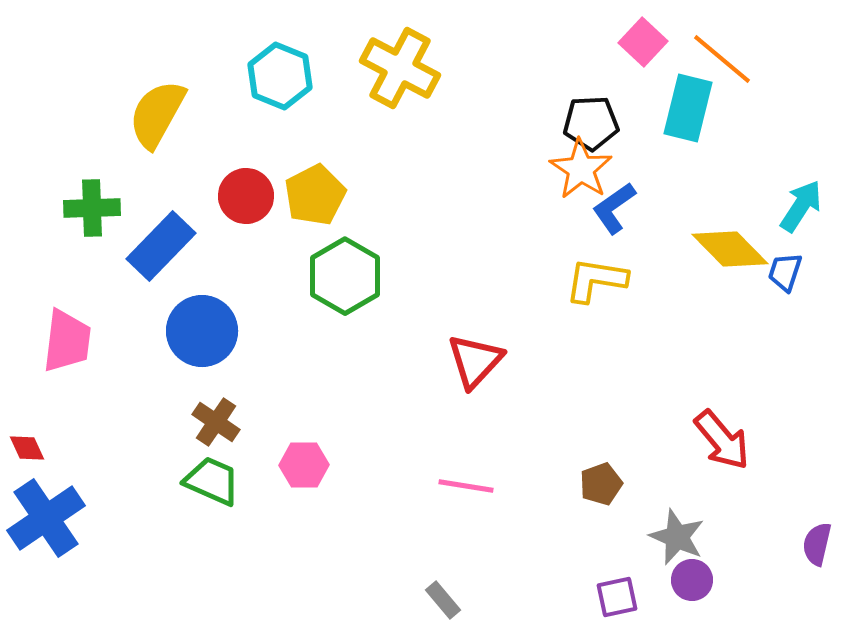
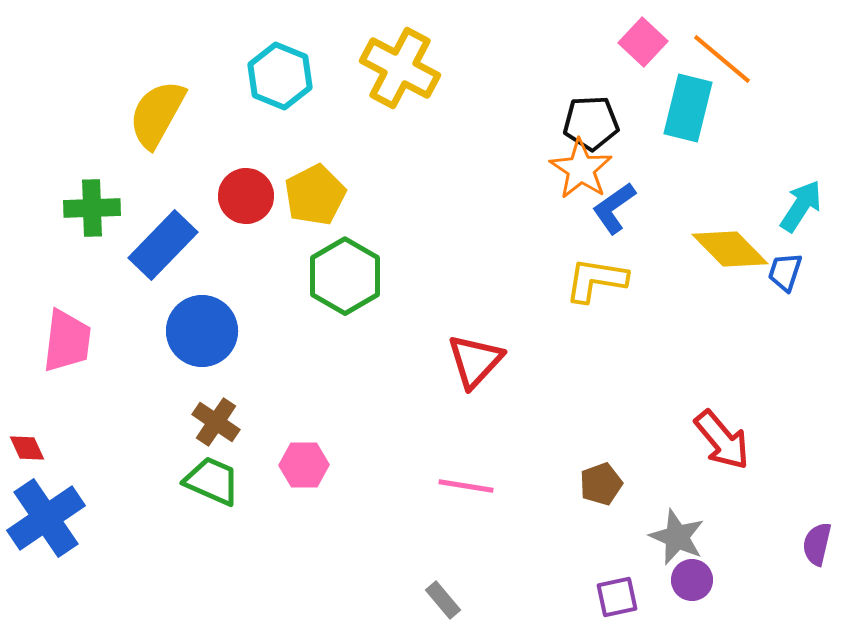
blue rectangle: moved 2 px right, 1 px up
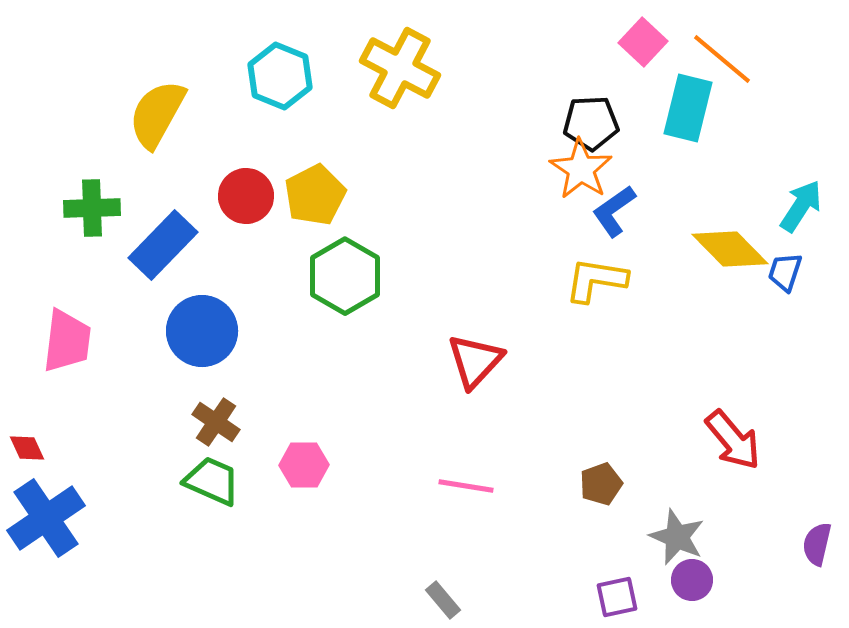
blue L-shape: moved 3 px down
red arrow: moved 11 px right
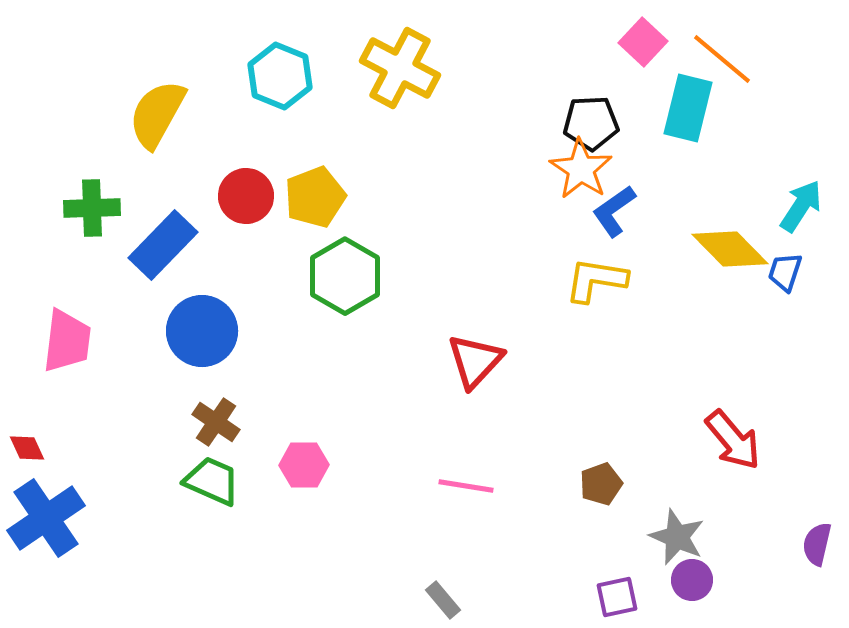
yellow pentagon: moved 2 px down; rotated 6 degrees clockwise
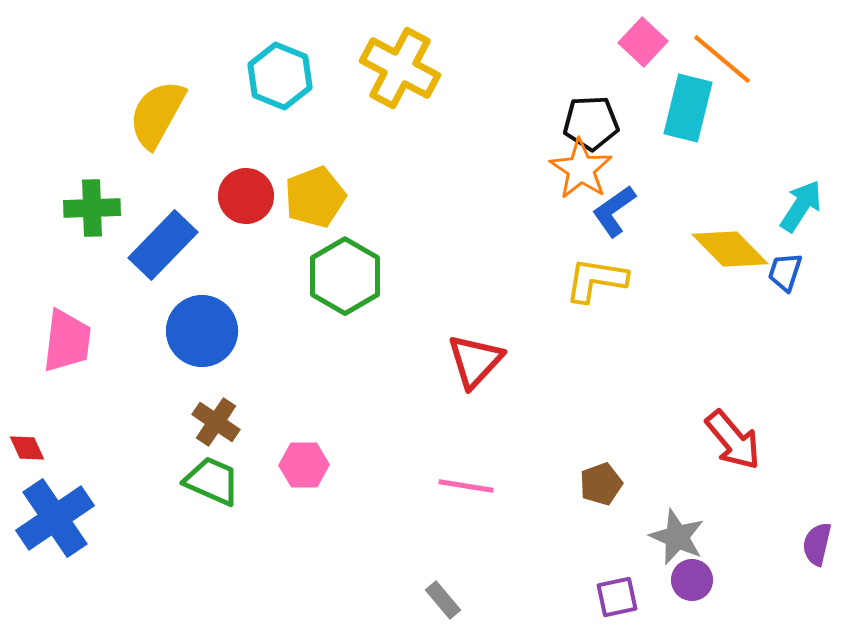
blue cross: moved 9 px right
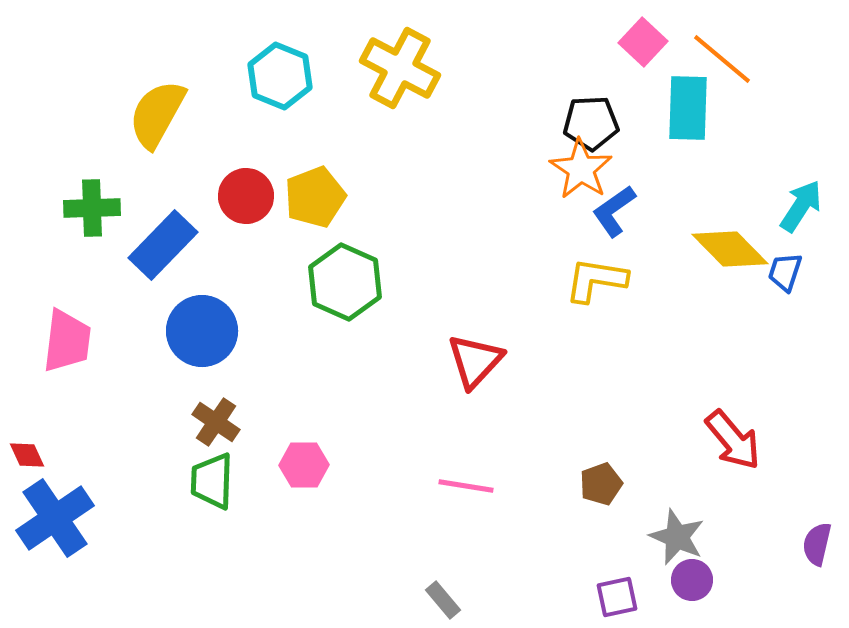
cyan rectangle: rotated 12 degrees counterclockwise
green hexagon: moved 6 px down; rotated 6 degrees counterclockwise
red diamond: moved 7 px down
green trapezoid: rotated 112 degrees counterclockwise
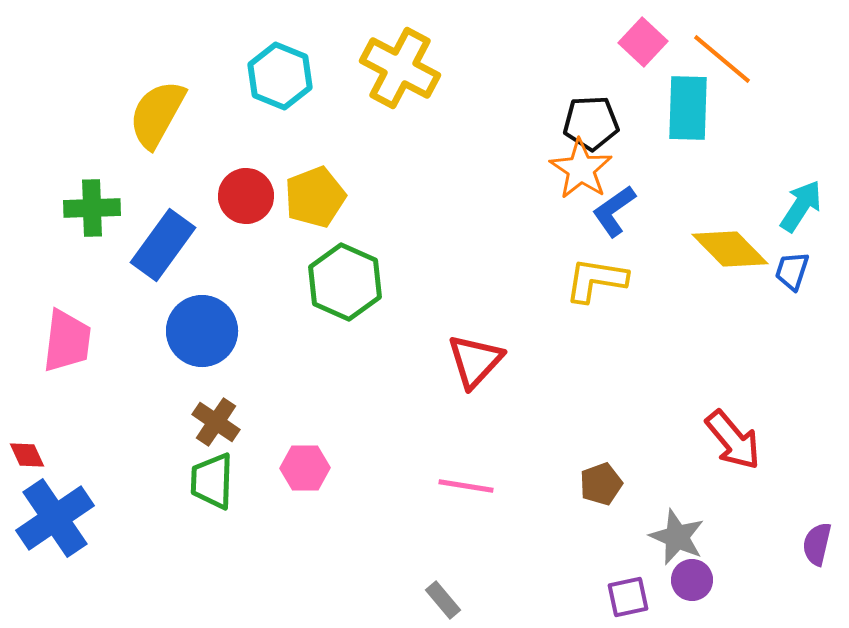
blue rectangle: rotated 8 degrees counterclockwise
blue trapezoid: moved 7 px right, 1 px up
pink hexagon: moved 1 px right, 3 px down
purple square: moved 11 px right
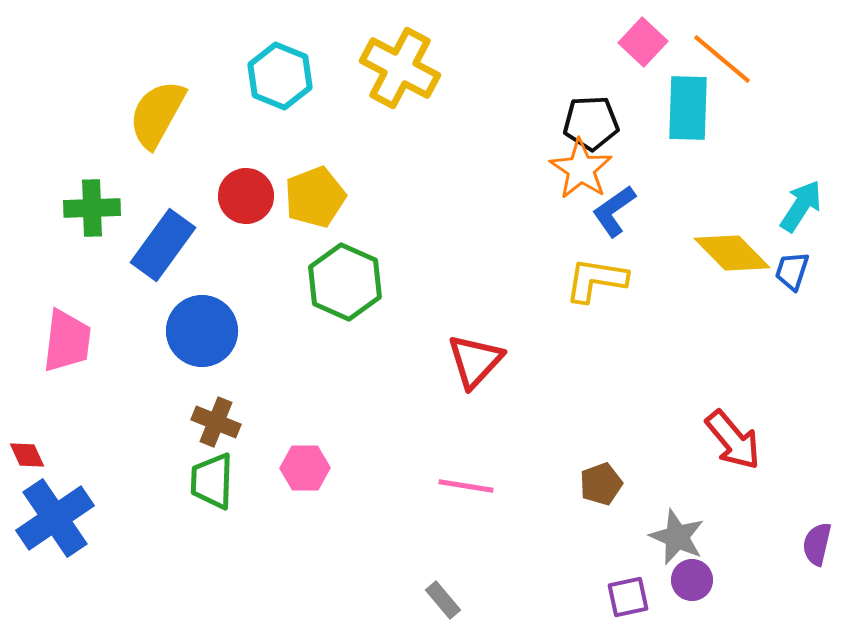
yellow diamond: moved 2 px right, 4 px down
brown cross: rotated 12 degrees counterclockwise
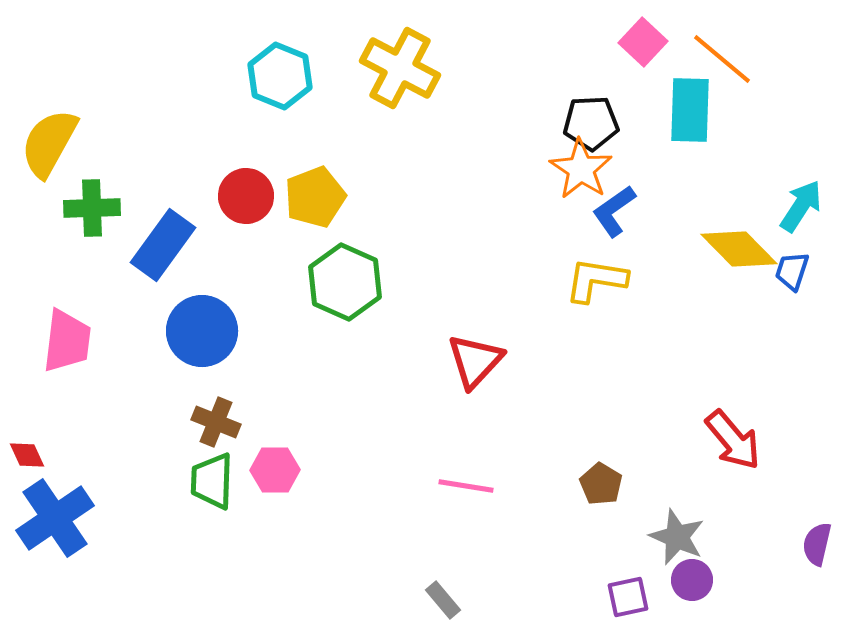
cyan rectangle: moved 2 px right, 2 px down
yellow semicircle: moved 108 px left, 29 px down
yellow diamond: moved 7 px right, 4 px up
pink hexagon: moved 30 px left, 2 px down
brown pentagon: rotated 21 degrees counterclockwise
